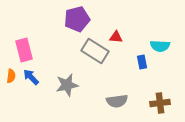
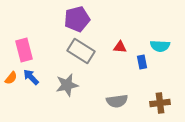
red triangle: moved 4 px right, 10 px down
gray rectangle: moved 14 px left
orange semicircle: moved 2 px down; rotated 32 degrees clockwise
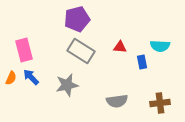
orange semicircle: rotated 16 degrees counterclockwise
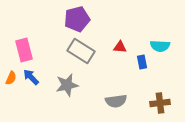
gray semicircle: moved 1 px left
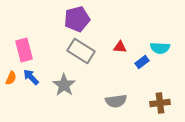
cyan semicircle: moved 2 px down
blue rectangle: rotated 64 degrees clockwise
gray star: moved 3 px left; rotated 25 degrees counterclockwise
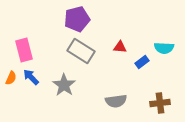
cyan semicircle: moved 4 px right
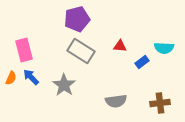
red triangle: moved 1 px up
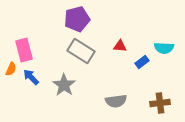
orange semicircle: moved 9 px up
